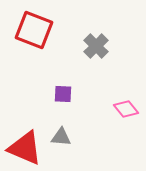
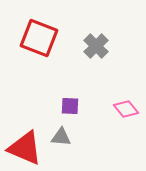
red square: moved 5 px right, 8 px down
purple square: moved 7 px right, 12 px down
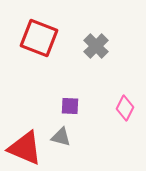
pink diamond: moved 1 px left, 1 px up; rotated 65 degrees clockwise
gray triangle: rotated 10 degrees clockwise
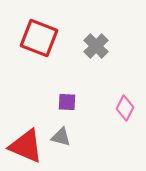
purple square: moved 3 px left, 4 px up
red triangle: moved 1 px right, 2 px up
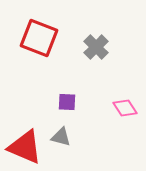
gray cross: moved 1 px down
pink diamond: rotated 60 degrees counterclockwise
red triangle: moved 1 px left, 1 px down
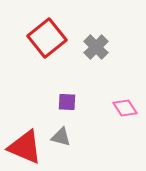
red square: moved 8 px right; rotated 30 degrees clockwise
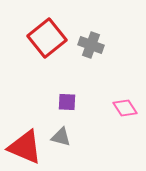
gray cross: moved 5 px left, 2 px up; rotated 25 degrees counterclockwise
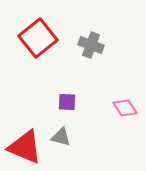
red square: moved 9 px left
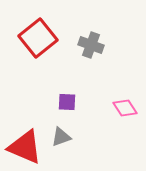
gray triangle: rotated 35 degrees counterclockwise
